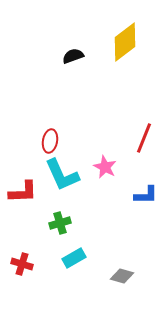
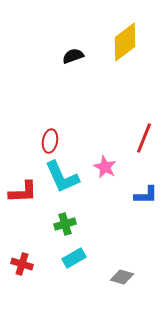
cyan L-shape: moved 2 px down
green cross: moved 5 px right, 1 px down
gray diamond: moved 1 px down
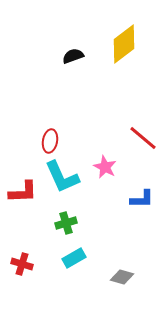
yellow diamond: moved 1 px left, 2 px down
red line: moved 1 px left; rotated 72 degrees counterclockwise
blue L-shape: moved 4 px left, 4 px down
green cross: moved 1 px right, 1 px up
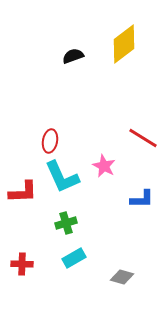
red line: rotated 8 degrees counterclockwise
pink star: moved 1 px left, 1 px up
red cross: rotated 15 degrees counterclockwise
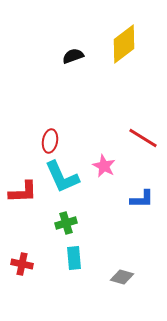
cyan rectangle: rotated 65 degrees counterclockwise
red cross: rotated 10 degrees clockwise
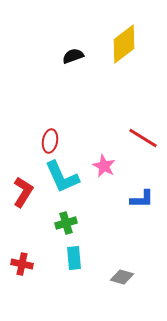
red L-shape: rotated 56 degrees counterclockwise
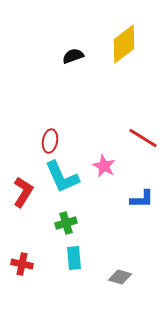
gray diamond: moved 2 px left
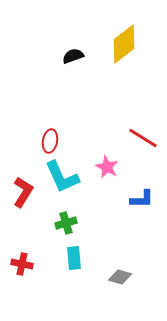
pink star: moved 3 px right, 1 px down
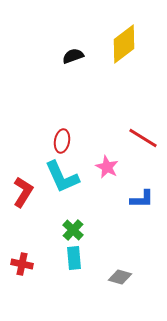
red ellipse: moved 12 px right
green cross: moved 7 px right, 7 px down; rotated 30 degrees counterclockwise
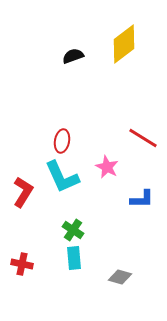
green cross: rotated 10 degrees counterclockwise
